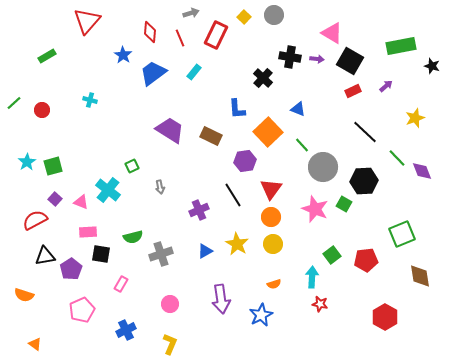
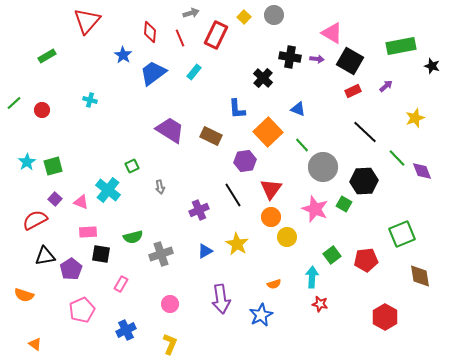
yellow circle at (273, 244): moved 14 px right, 7 px up
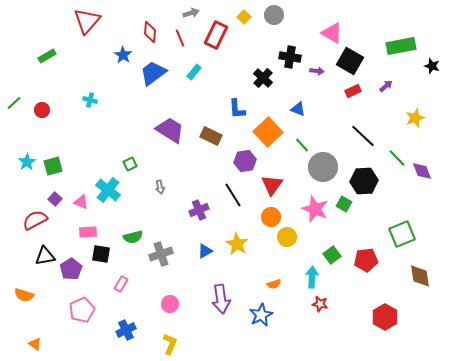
purple arrow at (317, 59): moved 12 px down
black line at (365, 132): moved 2 px left, 4 px down
green square at (132, 166): moved 2 px left, 2 px up
red triangle at (271, 189): moved 1 px right, 4 px up
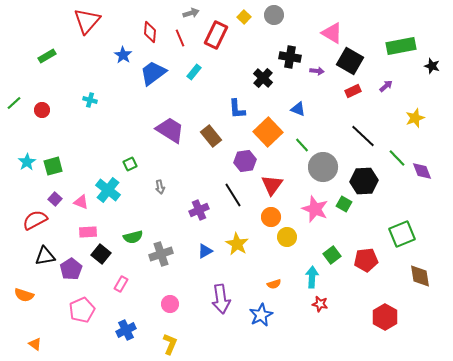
brown rectangle at (211, 136): rotated 25 degrees clockwise
black square at (101, 254): rotated 30 degrees clockwise
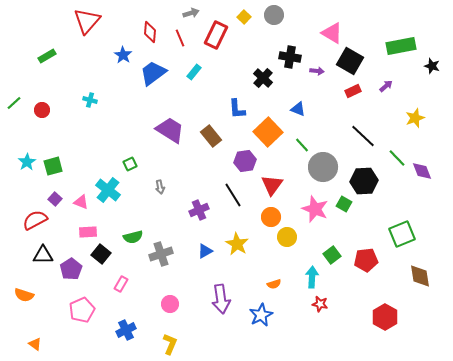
black triangle at (45, 256): moved 2 px left, 1 px up; rotated 10 degrees clockwise
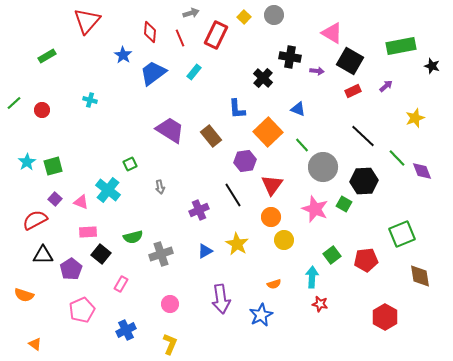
yellow circle at (287, 237): moved 3 px left, 3 px down
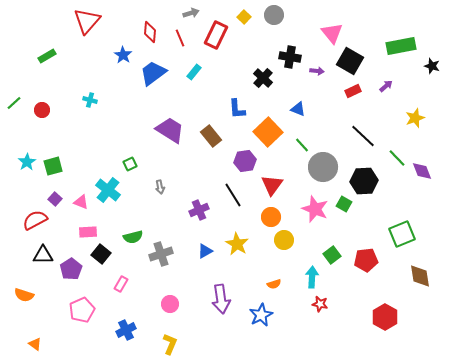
pink triangle at (332, 33): rotated 20 degrees clockwise
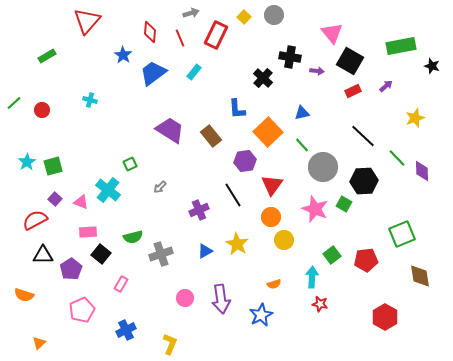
blue triangle at (298, 109): moved 4 px right, 4 px down; rotated 35 degrees counterclockwise
purple diamond at (422, 171): rotated 20 degrees clockwise
gray arrow at (160, 187): rotated 56 degrees clockwise
pink circle at (170, 304): moved 15 px right, 6 px up
orange triangle at (35, 344): moved 4 px right, 1 px up; rotated 40 degrees clockwise
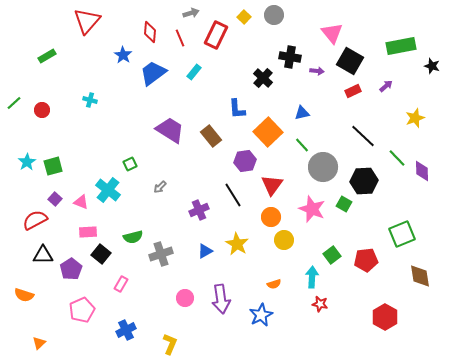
pink star at (315, 209): moved 3 px left
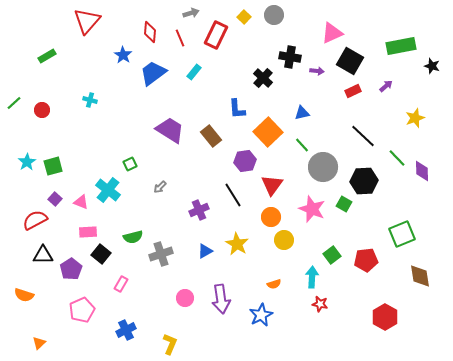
pink triangle at (332, 33): rotated 45 degrees clockwise
